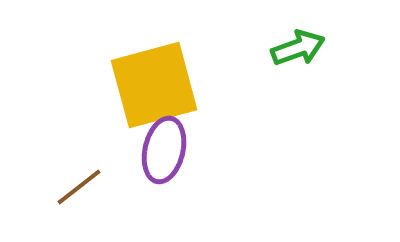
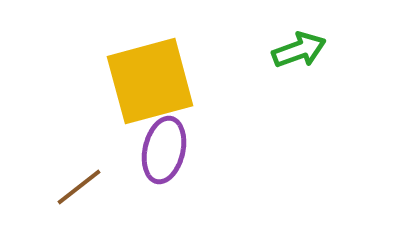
green arrow: moved 1 px right, 2 px down
yellow square: moved 4 px left, 4 px up
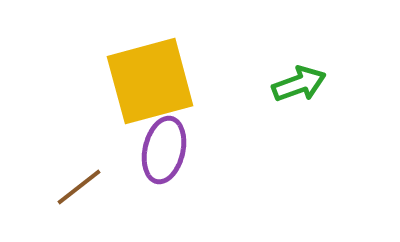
green arrow: moved 34 px down
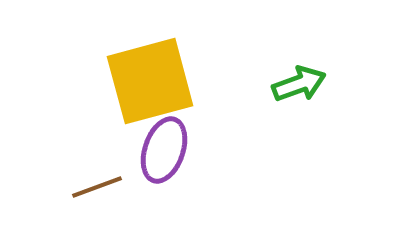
purple ellipse: rotated 6 degrees clockwise
brown line: moved 18 px right; rotated 18 degrees clockwise
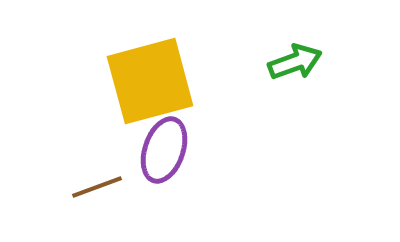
green arrow: moved 4 px left, 22 px up
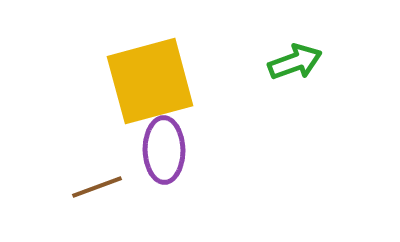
purple ellipse: rotated 20 degrees counterclockwise
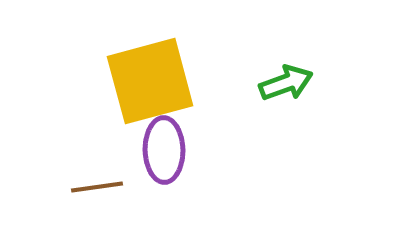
green arrow: moved 9 px left, 21 px down
brown line: rotated 12 degrees clockwise
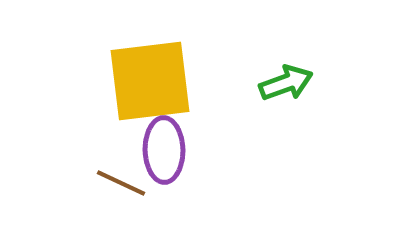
yellow square: rotated 8 degrees clockwise
brown line: moved 24 px right, 4 px up; rotated 33 degrees clockwise
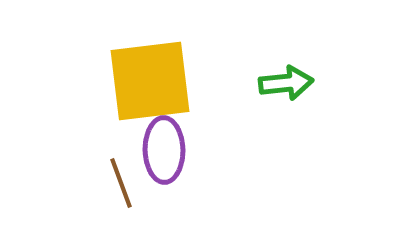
green arrow: rotated 14 degrees clockwise
brown line: rotated 45 degrees clockwise
